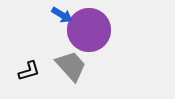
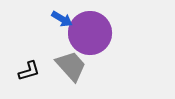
blue arrow: moved 4 px down
purple circle: moved 1 px right, 3 px down
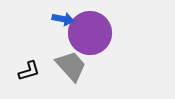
blue arrow: moved 1 px right; rotated 20 degrees counterclockwise
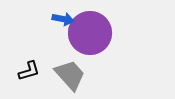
gray trapezoid: moved 1 px left, 9 px down
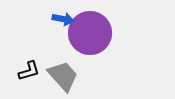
gray trapezoid: moved 7 px left, 1 px down
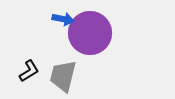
black L-shape: rotated 15 degrees counterclockwise
gray trapezoid: rotated 124 degrees counterclockwise
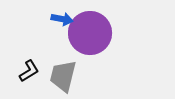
blue arrow: moved 1 px left
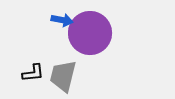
blue arrow: moved 1 px down
black L-shape: moved 4 px right, 2 px down; rotated 25 degrees clockwise
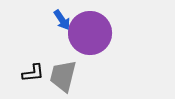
blue arrow: rotated 45 degrees clockwise
